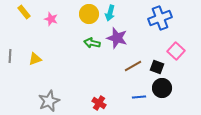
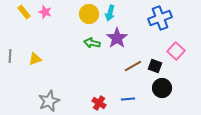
pink star: moved 6 px left, 7 px up
purple star: rotated 20 degrees clockwise
black square: moved 2 px left, 1 px up
blue line: moved 11 px left, 2 px down
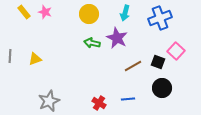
cyan arrow: moved 15 px right
purple star: rotated 10 degrees counterclockwise
black square: moved 3 px right, 4 px up
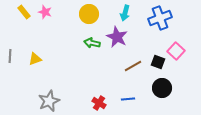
purple star: moved 1 px up
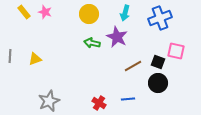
pink square: rotated 30 degrees counterclockwise
black circle: moved 4 px left, 5 px up
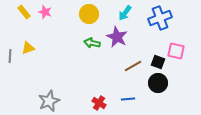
cyan arrow: rotated 21 degrees clockwise
yellow triangle: moved 7 px left, 11 px up
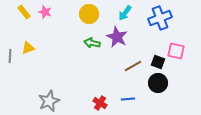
red cross: moved 1 px right
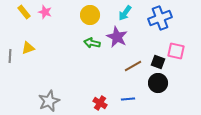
yellow circle: moved 1 px right, 1 px down
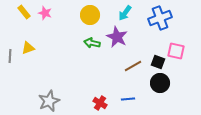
pink star: moved 1 px down
black circle: moved 2 px right
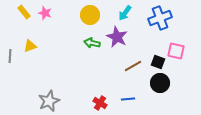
yellow triangle: moved 2 px right, 2 px up
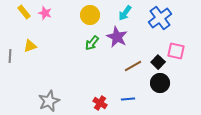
blue cross: rotated 15 degrees counterclockwise
green arrow: rotated 63 degrees counterclockwise
black square: rotated 24 degrees clockwise
